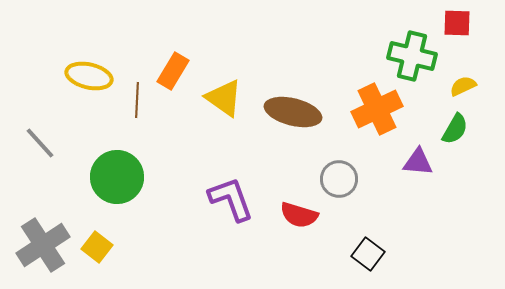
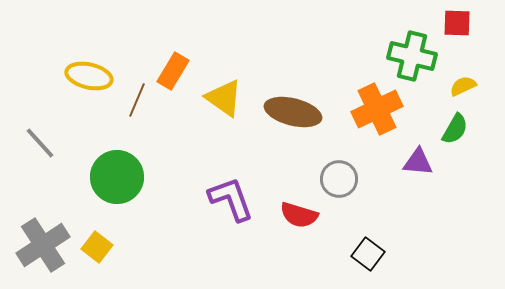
brown line: rotated 20 degrees clockwise
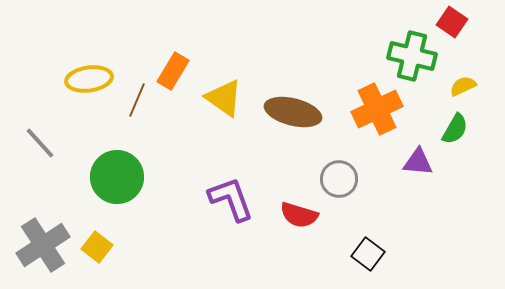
red square: moved 5 px left, 1 px up; rotated 32 degrees clockwise
yellow ellipse: moved 3 px down; rotated 21 degrees counterclockwise
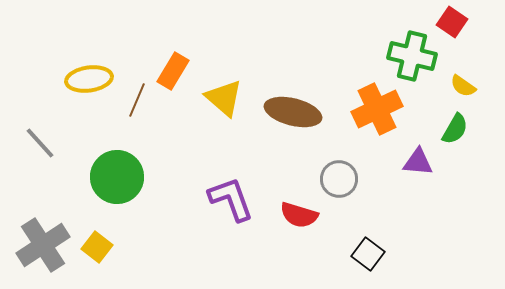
yellow semicircle: rotated 120 degrees counterclockwise
yellow triangle: rotated 6 degrees clockwise
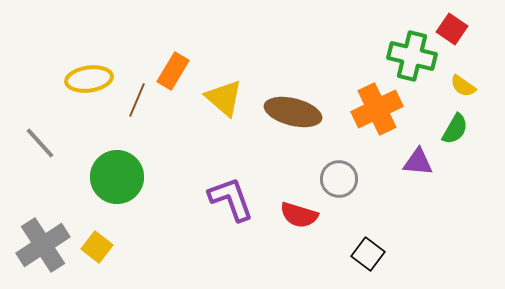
red square: moved 7 px down
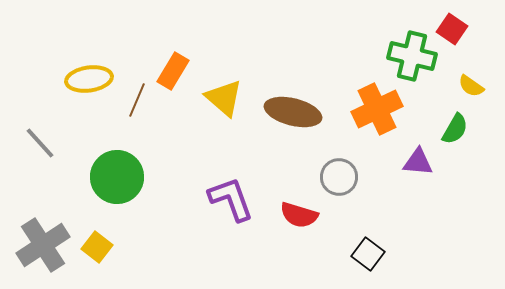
yellow semicircle: moved 8 px right
gray circle: moved 2 px up
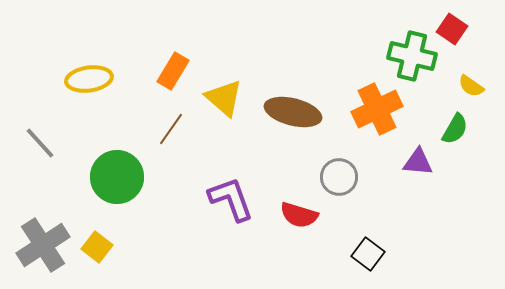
brown line: moved 34 px right, 29 px down; rotated 12 degrees clockwise
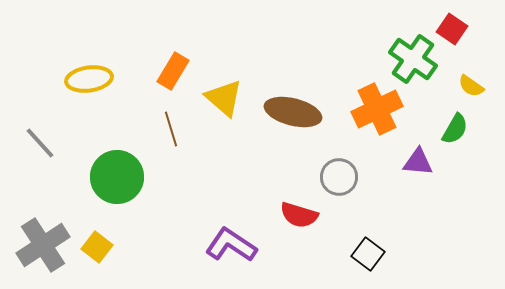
green cross: moved 1 px right, 3 px down; rotated 21 degrees clockwise
brown line: rotated 52 degrees counterclockwise
purple L-shape: moved 46 px down; rotated 36 degrees counterclockwise
